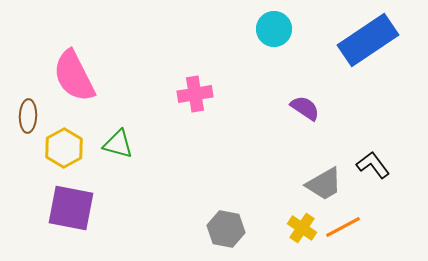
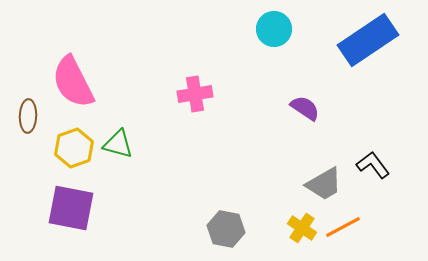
pink semicircle: moved 1 px left, 6 px down
yellow hexagon: moved 10 px right; rotated 9 degrees clockwise
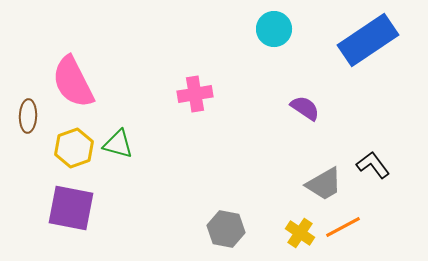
yellow cross: moved 2 px left, 5 px down
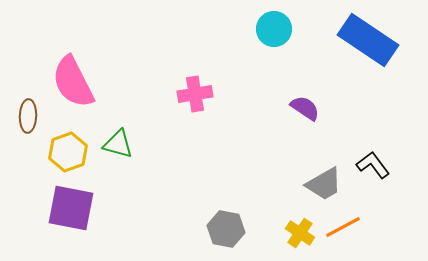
blue rectangle: rotated 68 degrees clockwise
yellow hexagon: moved 6 px left, 4 px down
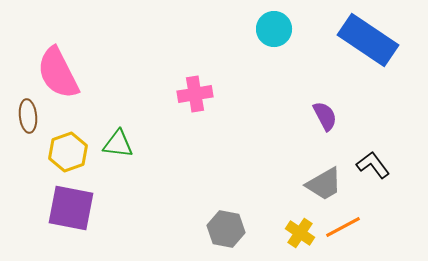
pink semicircle: moved 15 px left, 9 px up
purple semicircle: moved 20 px right, 8 px down; rotated 28 degrees clockwise
brown ellipse: rotated 8 degrees counterclockwise
green triangle: rotated 8 degrees counterclockwise
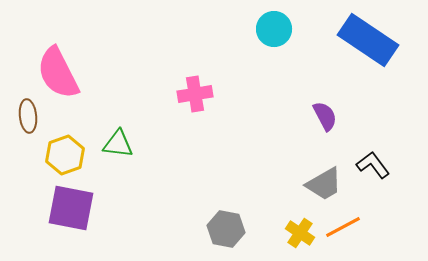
yellow hexagon: moved 3 px left, 3 px down
